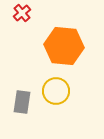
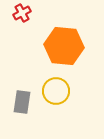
red cross: rotated 12 degrees clockwise
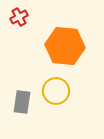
red cross: moved 3 px left, 4 px down
orange hexagon: moved 1 px right
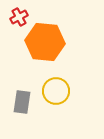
orange hexagon: moved 20 px left, 4 px up
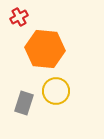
orange hexagon: moved 7 px down
gray rectangle: moved 2 px right, 1 px down; rotated 10 degrees clockwise
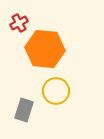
red cross: moved 6 px down
gray rectangle: moved 7 px down
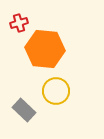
red cross: rotated 12 degrees clockwise
gray rectangle: rotated 65 degrees counterclockwise
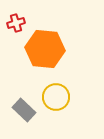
red cross: moved 3 px left
yellow circle: moved 6 px down
